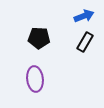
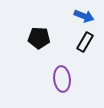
blue arrow: rotated 42 degrees clockwise
purple ellipse: moved 27 px right
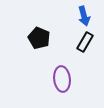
blue arrow: rotated 54 degrees clockwise
black pentagon: rotated 20 degrees clockwise
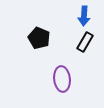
blue arrow: rotated 18 degrees clockwise
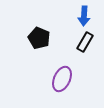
purple ellipse: rotated 30 degrees clockwise
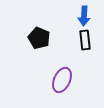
black rectangle: moved 2 px up; rotated 36 degrees counterclockwise
purple ellipse: moved 1 px down
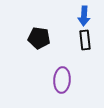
black pentagon: rotated 15 degrees counterclockwise
purple ellipse: rotated 20 degrees counterclockwise
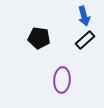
blue arrow: rotated 18 degrees counterclockwise
black rectangle: rotated 54 degrees clockwise
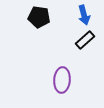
blue arrow: moved 1 px up
black pentagon: moved 21 px up
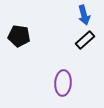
black pentagon: moved 20 px left, 19 px down
purple ellipse: moved 1 px right, 3 px down
